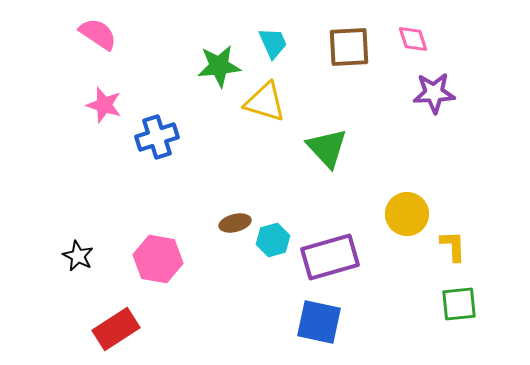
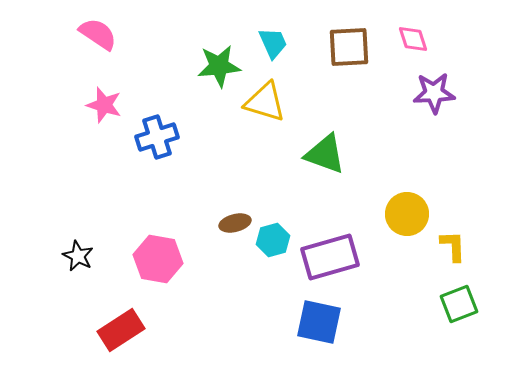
green triangle: moved 2 px left, 6 px down; rotated 27 degrees counterclockwise
green square: rotated 15 degrees counterclockwise
red rectangle: moved 5 px right, 1 px down
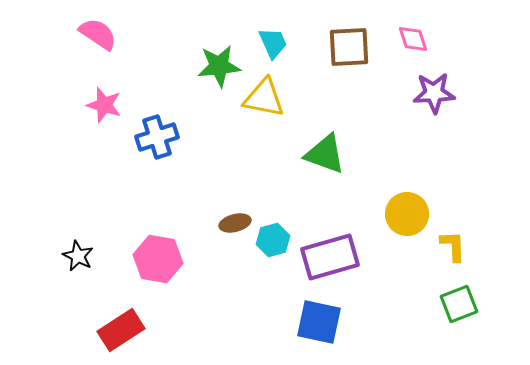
yellow triangle: moved 1 px left, 4 px up; rotated 6 degrees counterclockwise
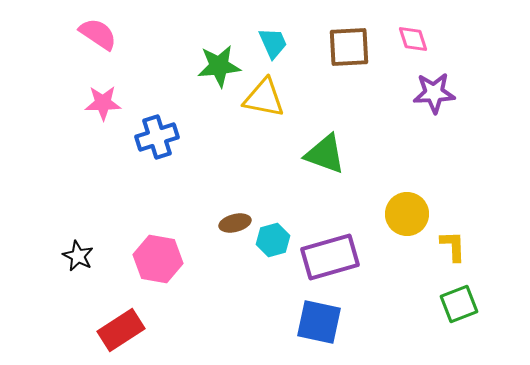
pink star: moved 1 px left, 2 px up; rotated 18 degrees counterclockwise
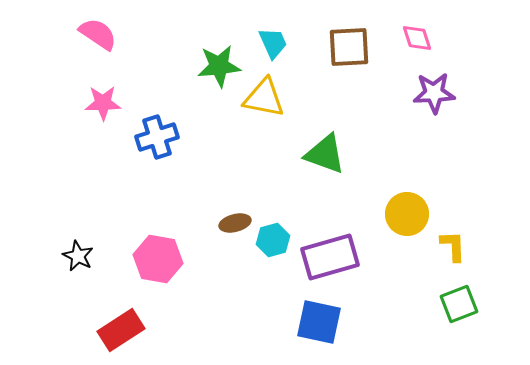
pink diamond: moved 4 px right, 1 px up
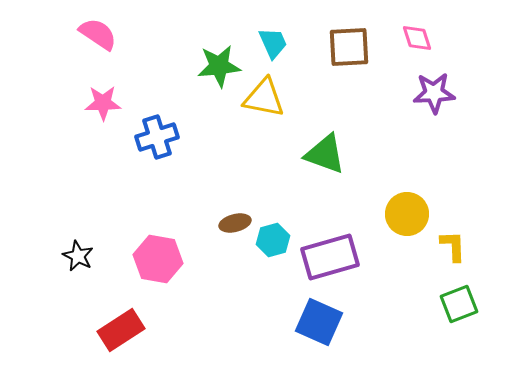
blue square: rotated 12 degrees clockwise
